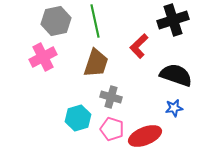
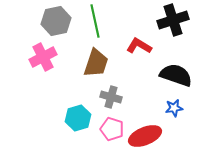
red L-shape: rotated 75 degrees clockwise
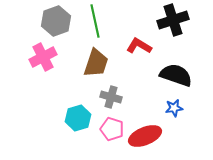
gray hexagon: rotated 8 degrees counterclockwise
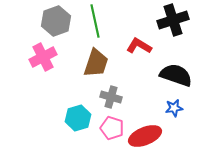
pink pentagon: moved 1 px up
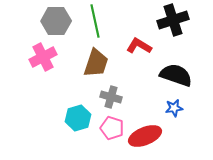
gray hexagon: rotated 20 degrees clockwise
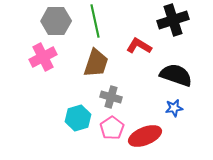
pink pentagon: rotated 20 degrees clockwise
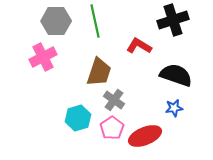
brown trapezoid: moved 3 px right, 9 px down
gray cross: moved 3 px right, 3 px down; rotated 20 degrees clockwise
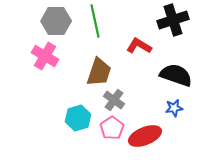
pink cross: moved 2 px right, 1 px up; rotated 32 degrees counterclockwise
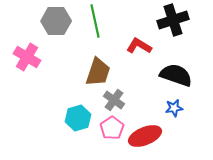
pink cross: moved 18 px left, 1 px down
brown trapezoid: moved 1 px left
